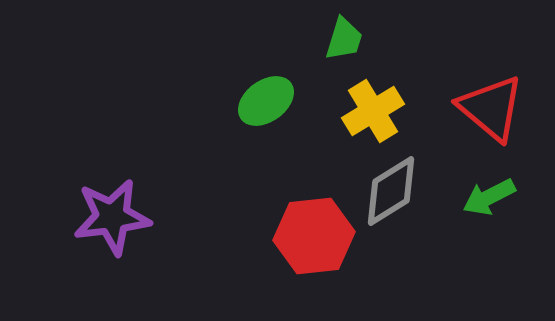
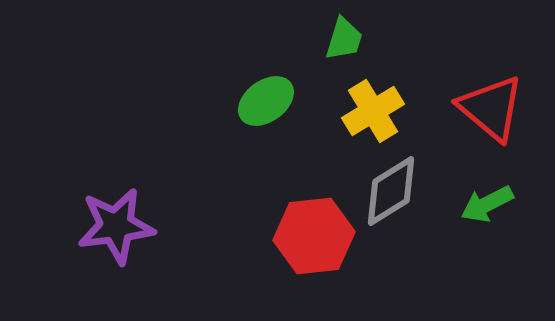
green arrow: moved 2 px left, 7 px down
purple star: moved 4 px right, 9 px down
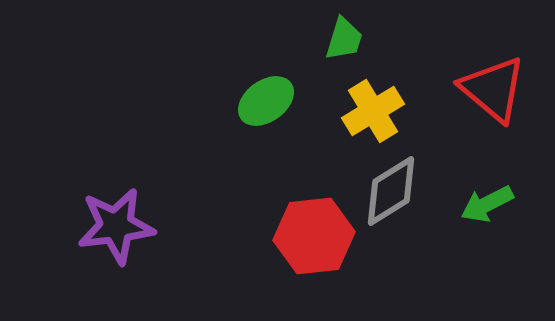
red triangle: moved 2 px right, 19 px up
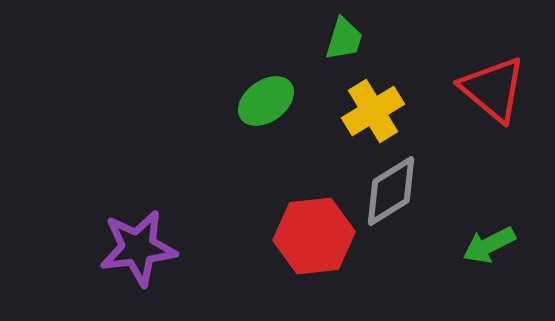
green arrow: moved 2 px right, 41 px down
purple star: moved 22 px right, 22 px down
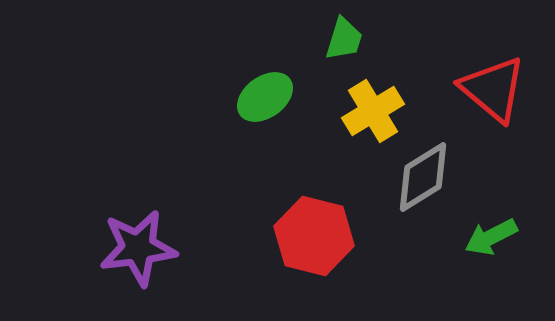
green ellipse: moved 1 px left, 4 px up
gray diamond: moved 32 px right, 14 px up
red hexagon: rotated 20 degrees clockwise
green arrow: moved 2 px right, 8 px up
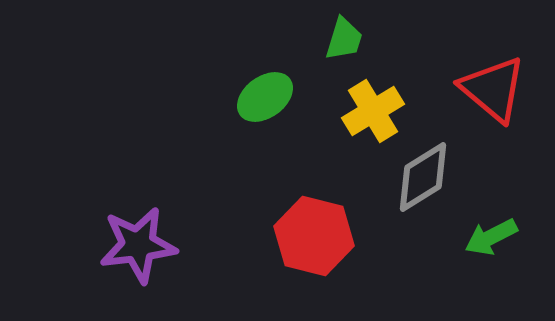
purple star: moved 3 px up
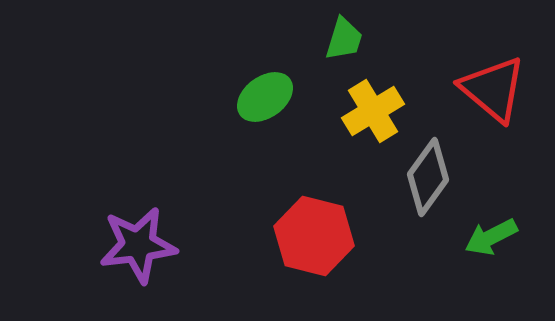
gray diamond: moved 5 px right; rotated 22 degrees counterclockwise
